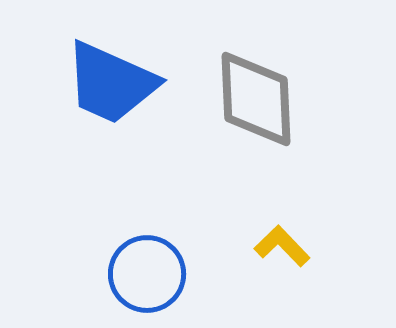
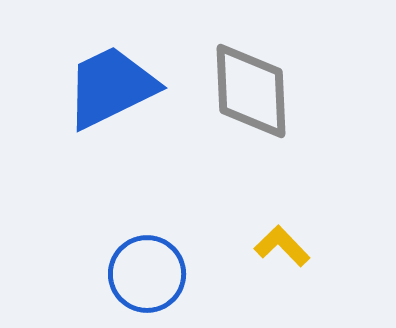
blue trapezoid: moved 4 px down; rotated 130 degrees clockwise
gray diamond: moved 5 px left, 8 px up
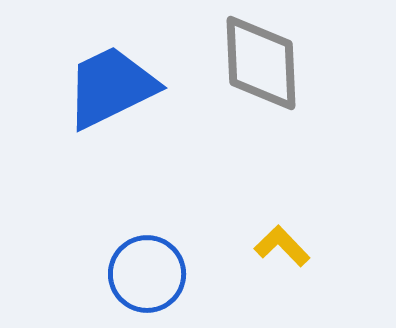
gray diamond: moved 10 px right, 28 px up
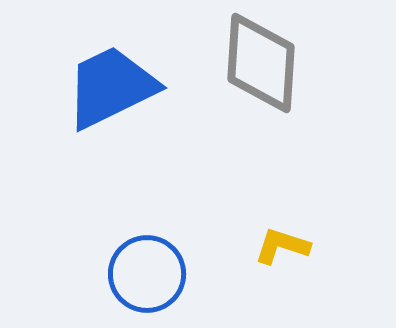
gray diamond: rotated 6 degrees clockwise
yellow L-shape: rotated 28 degrees counterclockwise
